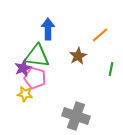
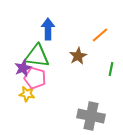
yellow star: moved 2 px right
gray cross: moved 15 px right; rotated 8 degrees counterclockwise
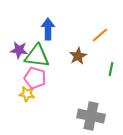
purple star: moved 4 px left, 18 px up; rotated 30 degrees clockwise
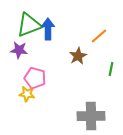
orange line: moved 1 px left, 1 px down
green triangle: moved 8 px left, 31 px up; rotated 28 degrees counterclockwise
gray cross: rotated 12 degrees counterclockwise
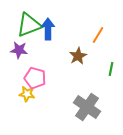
orange line: moved 1 px left, 1 px up; rotated 18 degrees counterclockwise
gray cross: moved 4 px left, 9 px up; rotated 36 degrees clockwise
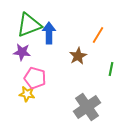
blue arrow: moved 1 px right, 4 px down
purple star: moved 3 px right, 2 px down
gray cross: rotated 20 degrees clockwise
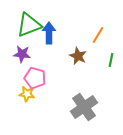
purple star: moved 2 px down
brown star: rotated 18 degrees counterclockwise
green line: moved 9 px up
gray cross: moved 3 px left
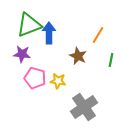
yellow star: moved 31 px right, 13 px up
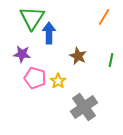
green triangle: moved 3 px right, 7 px up; rotated 36 degrees counterclockwise
orange line: moved 6 px right, 18 px up
yellow star: rotated 28 degrees clockwise
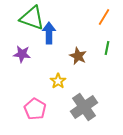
green triangle: rotated 44 degrees counterclockwise
green line: moved 4 px left, 12 px up
pink pentagon: moved 31 px down; rotated 15 degrees clockwise
